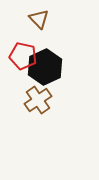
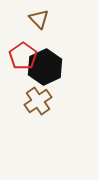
red pentagon: rotated 24 degrees clockwise
brown cross: moved 1 px down
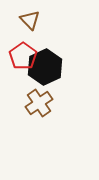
brown triangle: moved 9 px left, 1 px down
brown cross: moved 1 px right, 2 px down
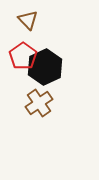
brown triangle: moved 2 px left
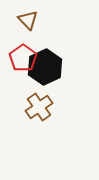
red pentagon: moved 2 px down
brown cross: moved 4 px down
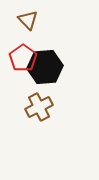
black hexagon: rotated 20 degrees clockwise
brown cross: rotated 8 degrees clockwise
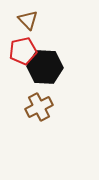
red pentagon: moved 7 px up; rotated 24 degrees clockwise
black hexagon: rotated 8 degrees clockwise
